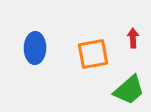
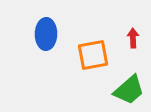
blue ellipse: moved 11 px right, 14 px up
orange square: moved 1 px down
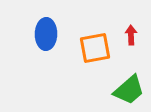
red arrow: moved 2 px left, 3 px up
orange square: moved 2 px right, 7 px up
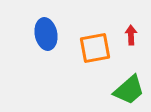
blue ellipse: rotated 12 degrees counterclockwise
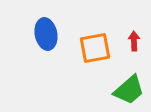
red arrow: moved 3 px right, 6 px down
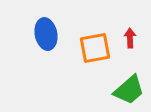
red arrow: moved 4 px left, 3 px up
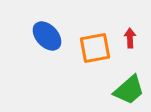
blue ellipse: moved 1 px right, 2 px down; rotated 32 degrees counterclockwise
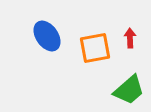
blue ellipse: rotated 8 degrees clockwise
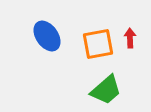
orange square: moved 3 px right, 4 px up
green trapezoid: moved 23 px left
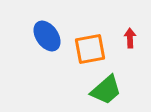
orange square: moved 8 px left, 5 px down
